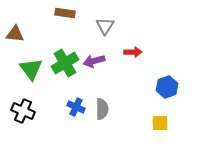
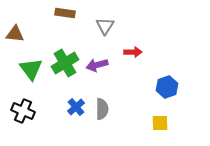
purple arrow: moved 3 px right, 4 px down
blue cross: rotated 24 degrees clockwise
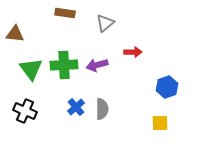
gray triangle: moved 3 px up; rotated 18 degrees clockwise
green cross: moved 1 px left, 2 px down; rotated 28 degrees clockwise
black cross: moved 2 px right
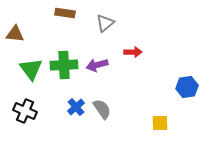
blue hexagon: moved 20 px right; rotated 10 degrees clockwise
gray semicircle: rotated 35 degrees counterclockwise
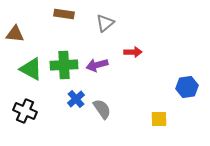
brown rectangle: moved 1 px left, 1 px down
green triangle: rotated 25 degrees counterclockwise
blue cross: moved 8 px up
yellow square: moved 1 px left, 4 px up
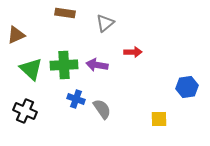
brown rectangle: moved 1 px right, 1 px up
brown triangle: moved 1 px right, 1 px down; rotated 30 degrees counterclockwise
purple arrow: rotated 25 degrees clockwise
green triangle: rotated 15 degrees clockwise
blue cross: rotated 30 degrees counterclockwise
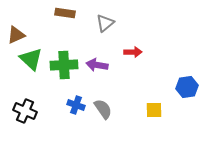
green triangle: moved 10 px up
blue cross: moved 6 px down
gray semicircle: moved 1 px right
yellow square: moved 5 px left, 9 px up
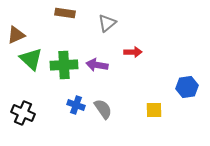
gray triangle: moved 2 px right
black cross: moved 2 px left, 2 px down
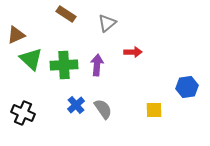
brown rectangle: moved 1 px right, 1 px down; rotated 24 degrees clockwise
purple arrow: rotated 85 degrees clockwise
blue cross: rotated 30 degrees clockwise
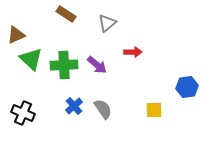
purple arrow: rotated 125 degrees clockwise
blue cross: moved 2 px left, 1 px down
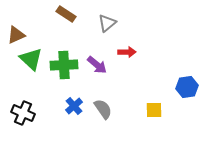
red arrow: moved 6 px left
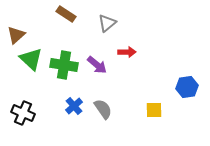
brown triangle: rotated 18 degrees counterclockwise
green cross: rotated 12 degrees clockwise
